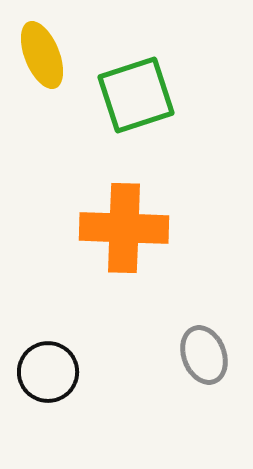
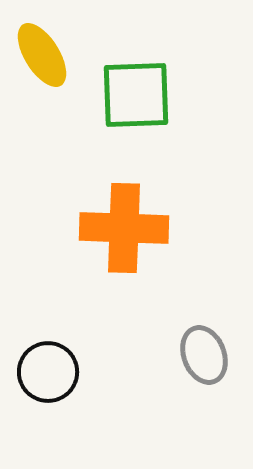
yellow ellipse: rotated 10 degrees counterclockwise
green square: rotated 16 degrees clockwise
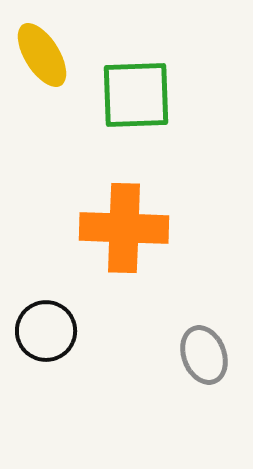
black circle: moved 2 px left, 41 px up
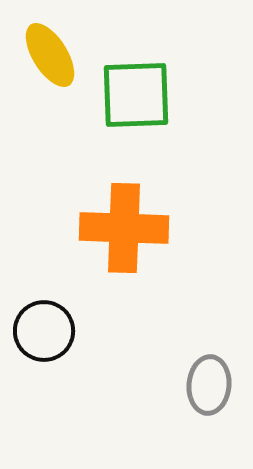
yellow ellipse: moved 8 px right
black circle: moved 2 px left
gray ellipse: moved 5 px right, 30 px down; rotated 26 degrees clockwise
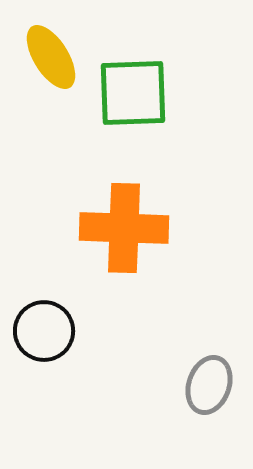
yellow ellipse: moved 1 px right, 2 px down
green square: moved 3 px left, 2 px up
gray ellipse: rotated 14 degrees clockwise
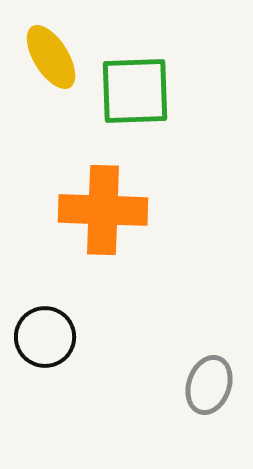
green square: moved 2 px right, 2 px up
orange cross: moved 21 px left, 18 px up
black circle: moved 1 px right, 6 px down
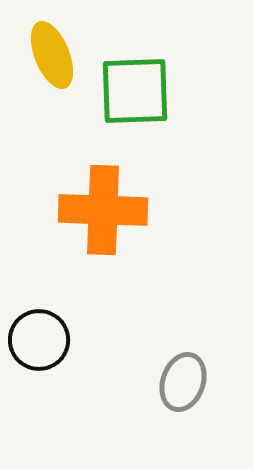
yellow ellipse: moved 1 px right, 2 px up; rotated 10 degrees clockwise
black circle: moved 6 px left, 3 px down
gray ellipse: moved 26 px left, 3 px up
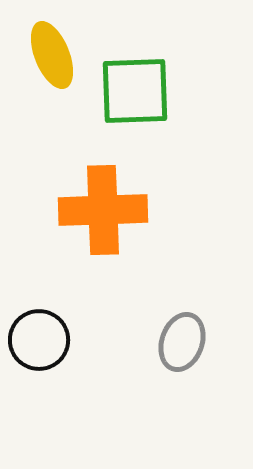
orange cross: rotated 4 degrees counterclockwise
gray ellipse: moved 1 px left, 40 px up
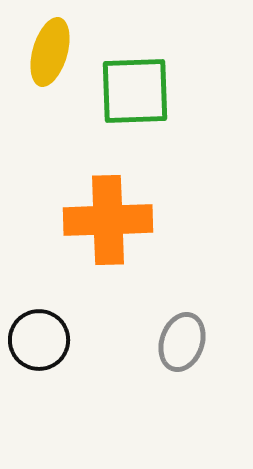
yellow ellipse: moved 2 px left, 3 px up; rotated 38 degrees clockwise
orange cross: moved 5 px right, 10 px down
